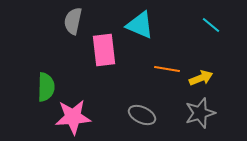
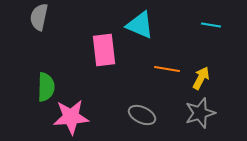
gray semicircle: moved 34 px left, 4 px up
cyan line: rotated 30 degrees counterclockwise
yellow arrow: rotated 40 degrees counterclockwise
pink star: moved 2 px left
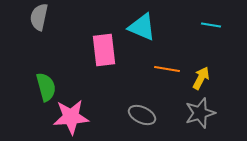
cyan triangle: moved 2 px right, 2 px down
green semicircle: rotated 16 degrees counterclockwise
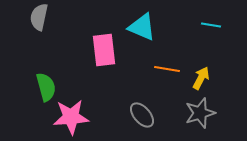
gray ellipse: rotated 24 degrees clockwise
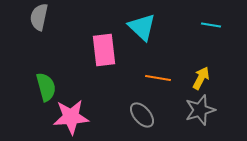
cyan triangle: rotated 20 degrees clockwise
orange line: moved 9 px left, 9 px down
gray star: moved 3 px up
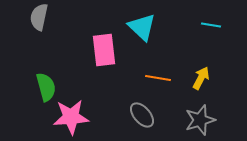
gray star: moved 10 px down
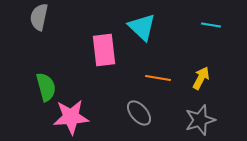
gray ellipse: moved 3 px left, 2 px up
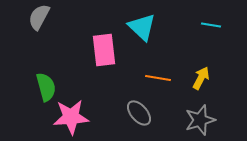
gray semicircle: rotated 16 degrees clockwise
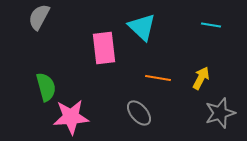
pink rectangle: moved 2 px up
gray star: moved 20 px right, 7 px up
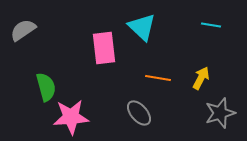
gray semicircle: moved 16 px left, 13 px down; rotated 28 degrees clockwise
